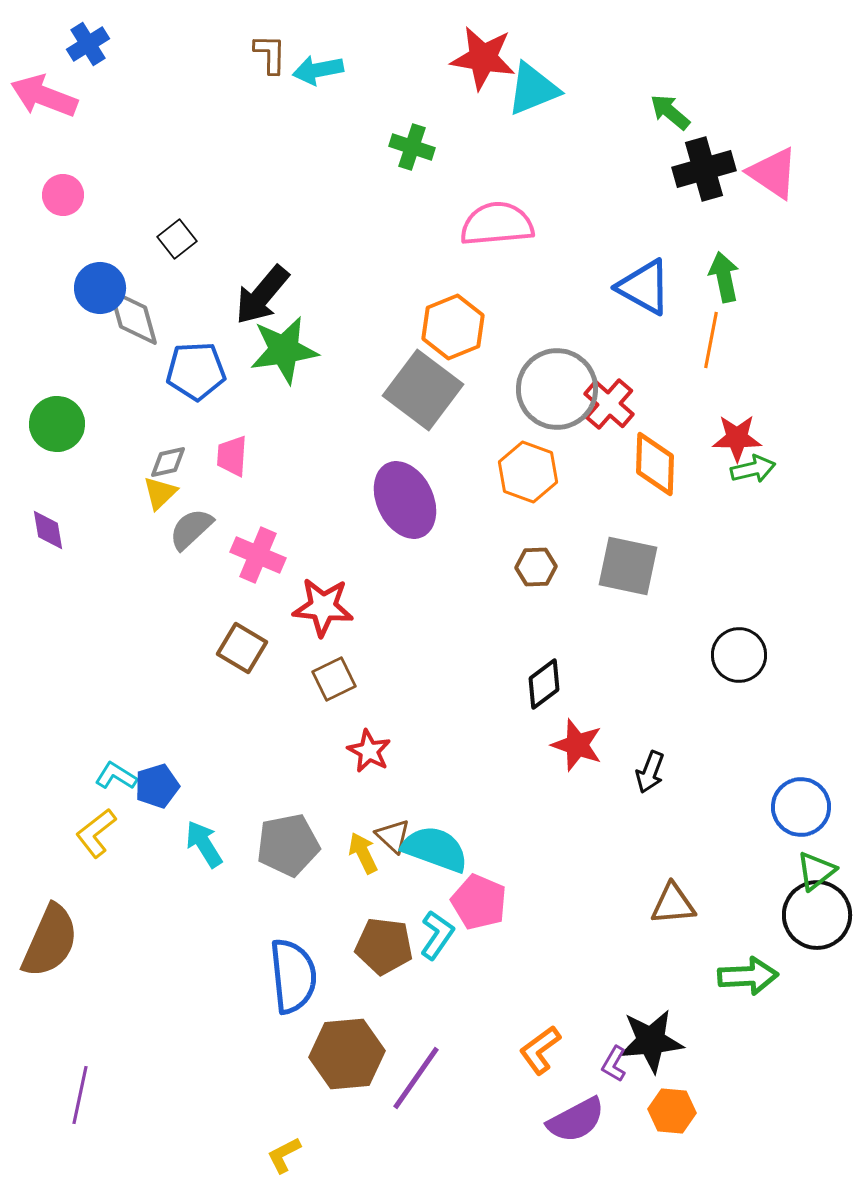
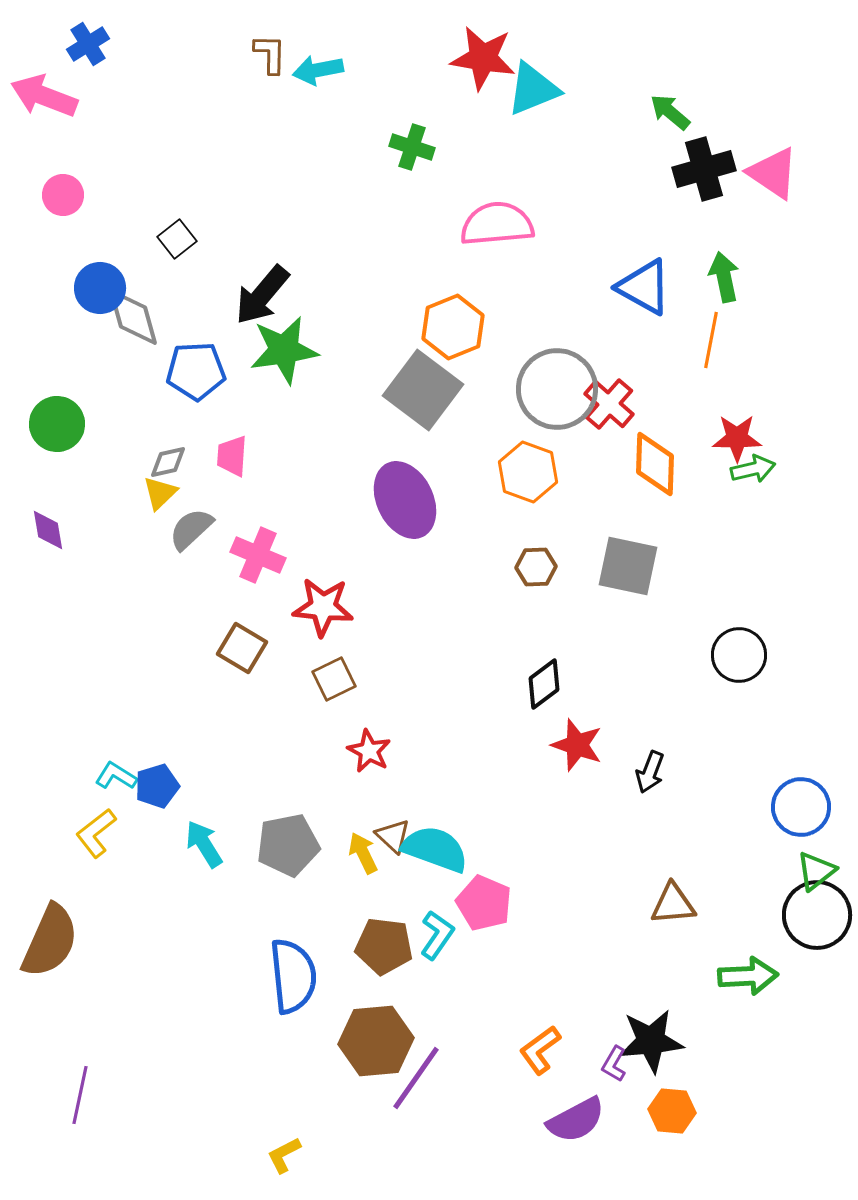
pink pentagon at (479, 902): moved 5 px right, 1 px down
brown hexagon at (347, 1054): moved 29 px right, 13 px up
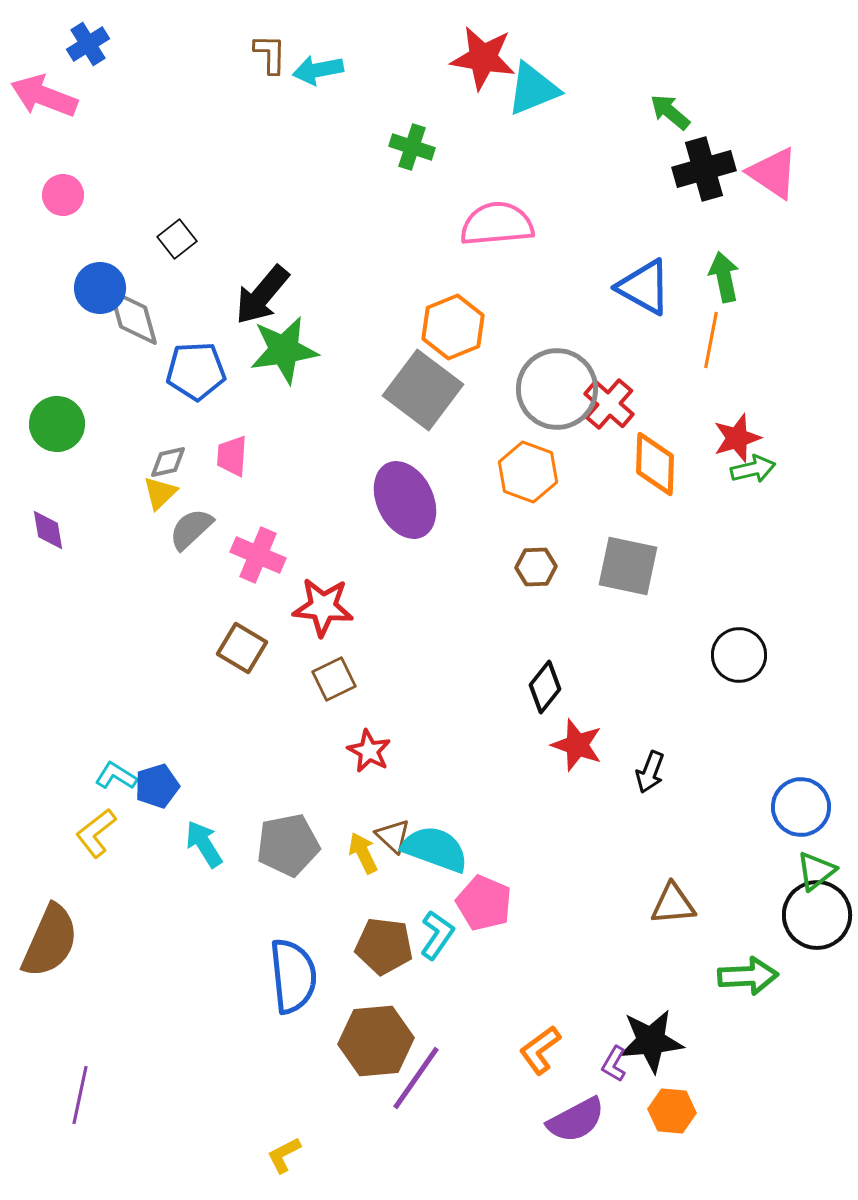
red star at (737, 438): rotated 18 degrees counterclockwise
black diamond at (544, 684): moved 1 px right, 3 px down; rotated 15 degrees counterclockwise
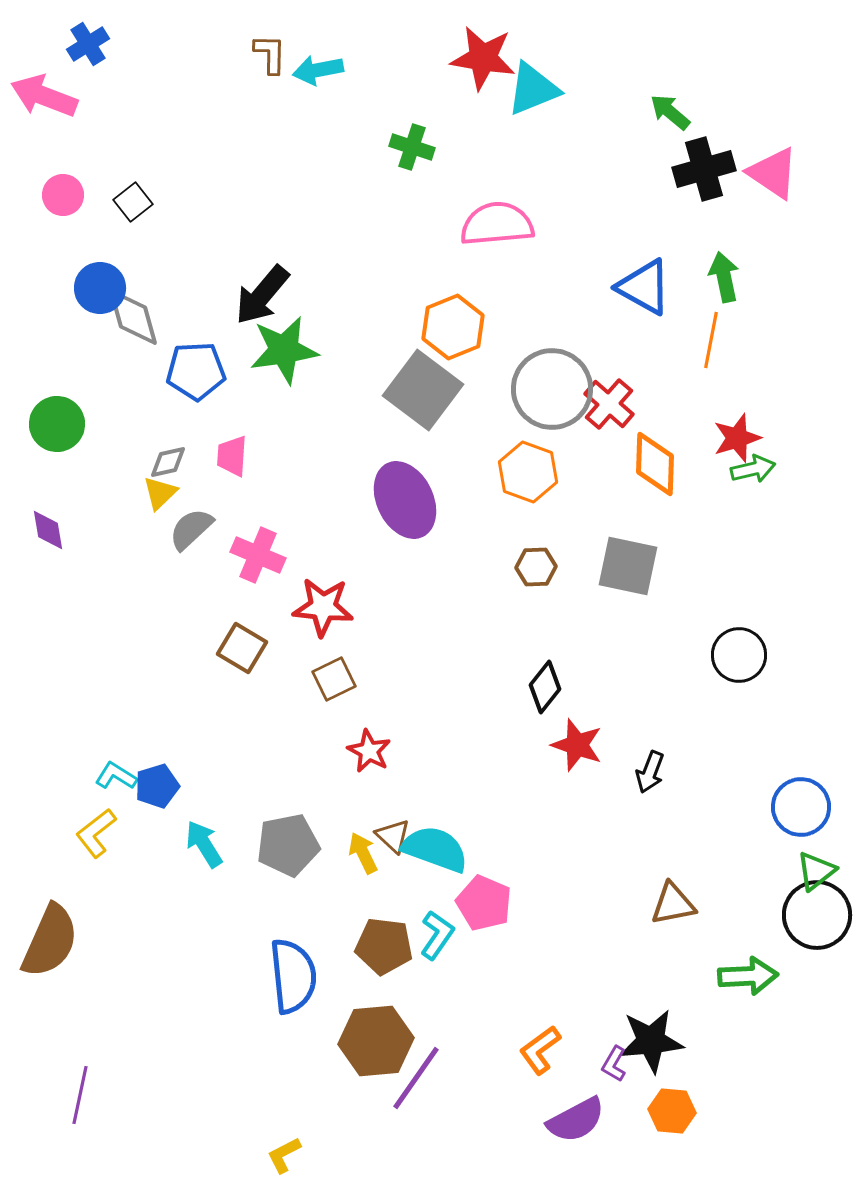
black square at (177, 239): moved 44 px left, 37 px up
gray circle at (557, 389): moved 5 px left
brown triangle at (673, 904): rotated 6 degrees counterclockwise
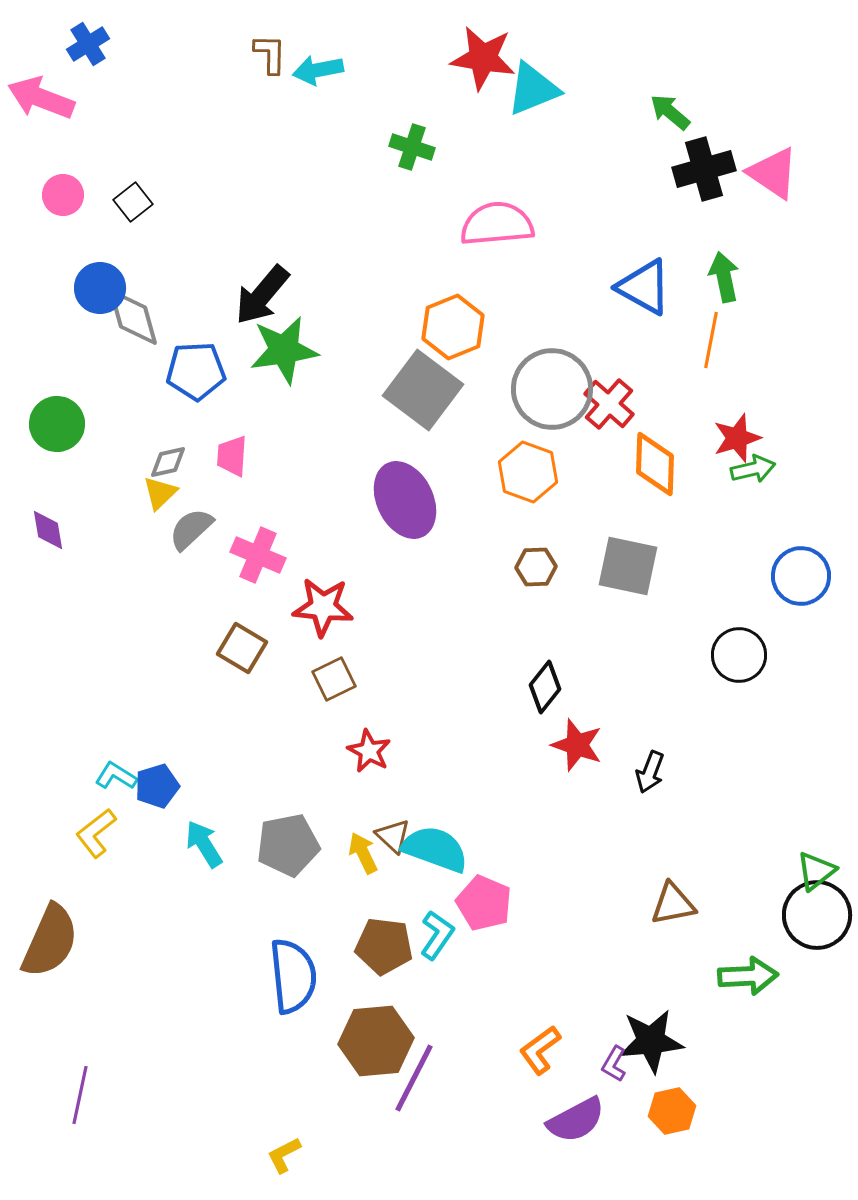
pink arrow at (44, 96): moved 3 px left, 2 px down
blue circle at (801, 807): moved 231 px up
purple line at (416, 1078): moved 2 px left; rotated 8 degrees counterclockwise
orange hexagon at (672, 1111): rotated 18 degrees counterclockwise
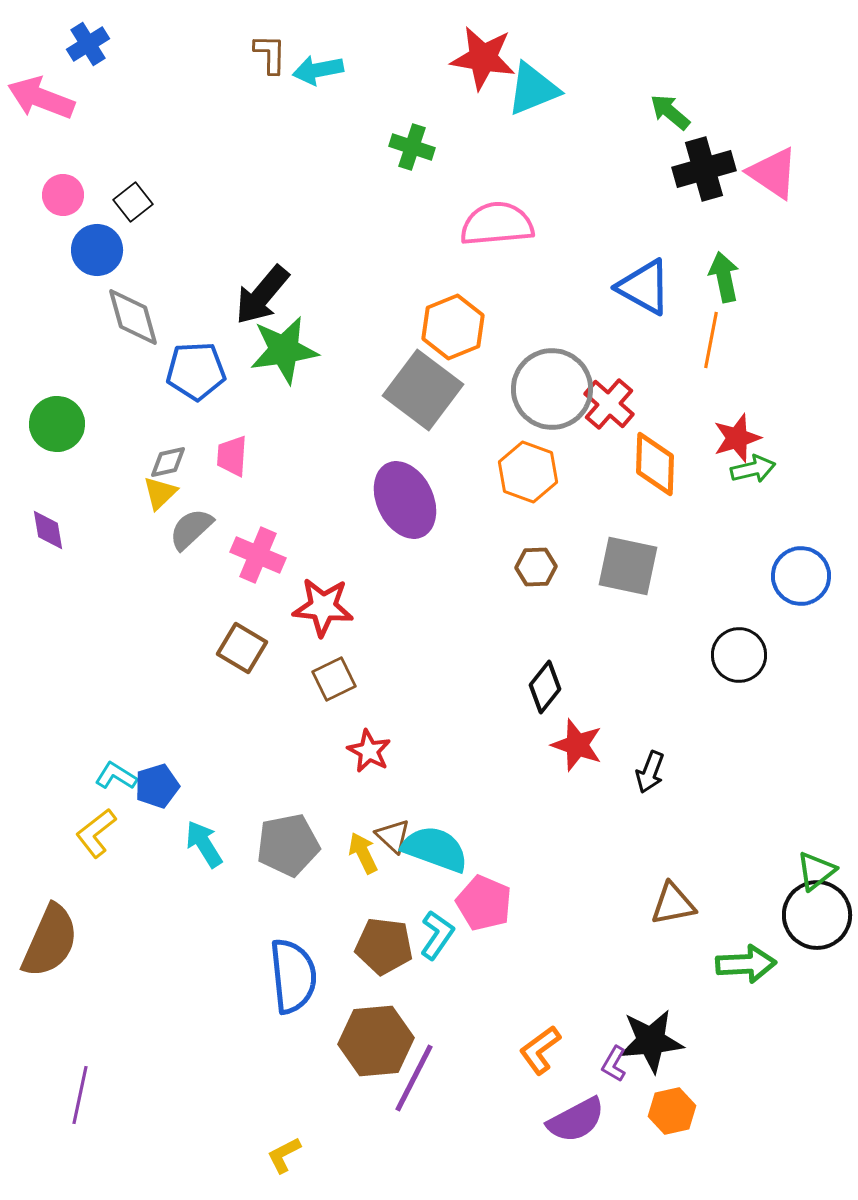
blue circle at (100, 288): moved 3 px left, 38 px up
green arrow at (748, 976): moved 2 px left, 12 px up
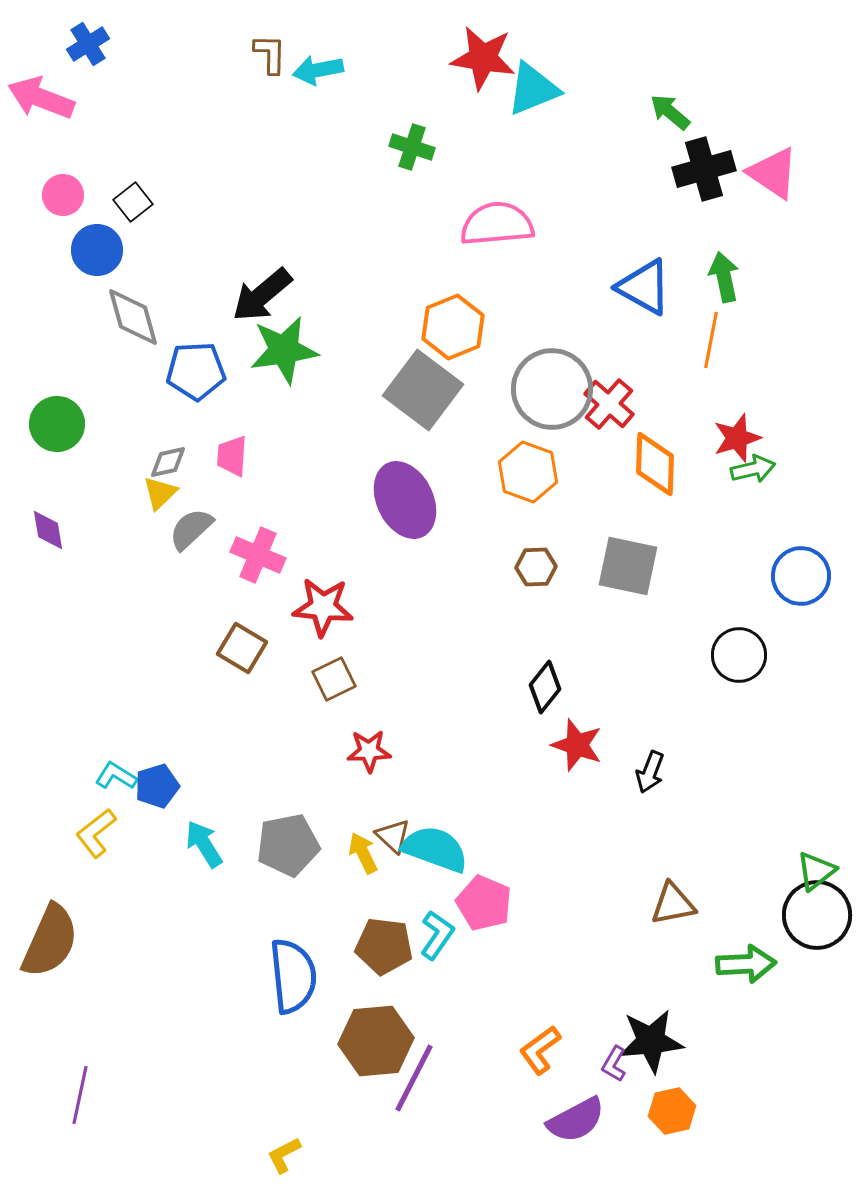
black arrow at (262, 295): rotated 10 degrees clockwise
red star at (369, 751): rotated 30 degrees counterclockwise
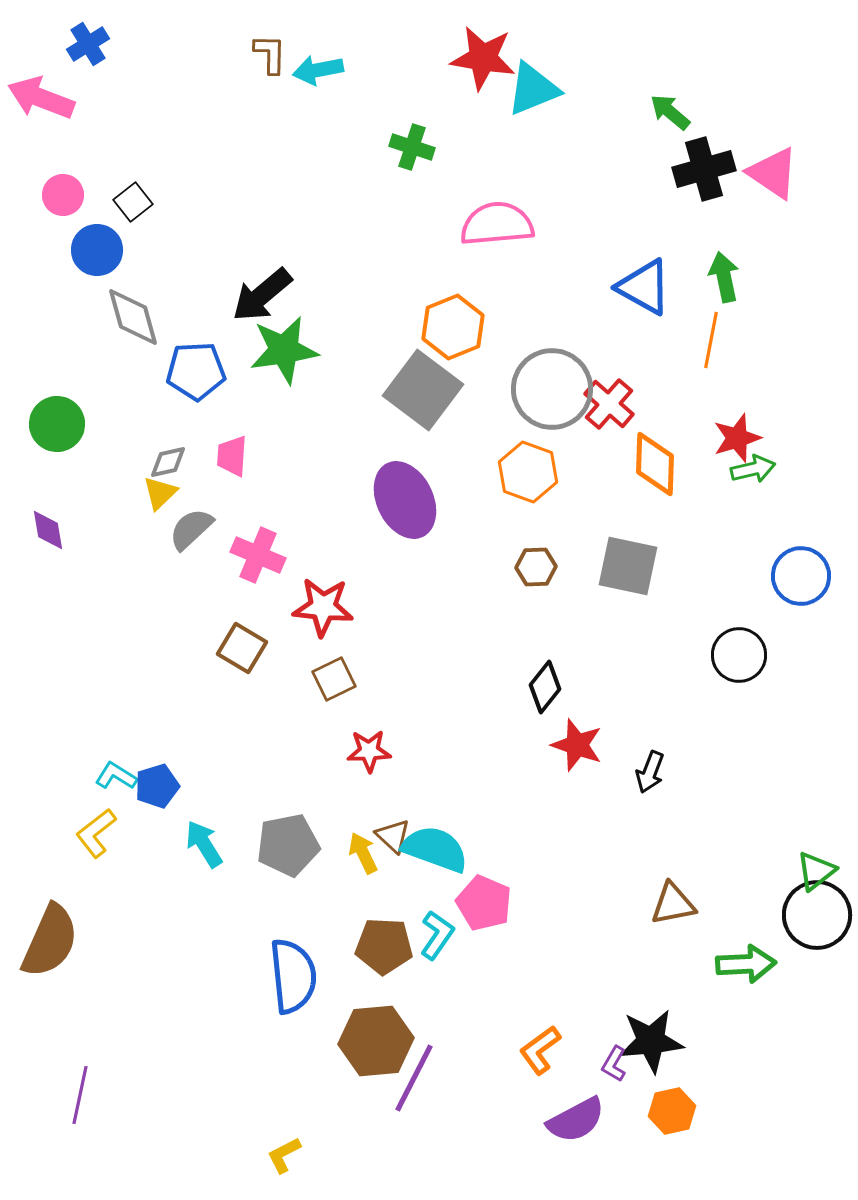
brown pentagon at (384, 946): rotated 4 degrees counterclockwise
